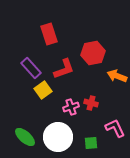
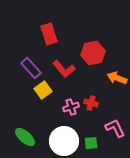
red L-shape: rotated 70 degrees clockwise
orange arrow: moved 2 px down
white circle: moved 6 px right, 4 px down
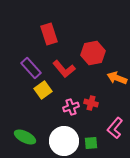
pink L-shape: rotated 115 degrees counterclockwise
green ellipse: rotated 15 degrees counterclockwise
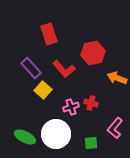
yellow square: rotated 12 degrees counterclockwise
white circle: moved 8 px left, 7 px up
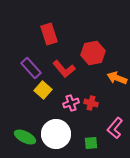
pink cross: moved 4 px up
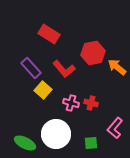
red rectangle: rotated 40 degrees counterclockwise
orange arrow: moved 11 px up; rotated 18 degrees clockwise
pink cross: rotated 35 degrees clockwise
green ellipse: moved 6 px down
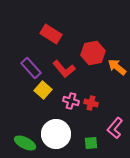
red rectangle: moved 2 px right
pink cross: moved 2 px up
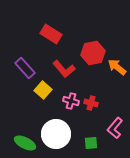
purple rectangle: moved 6 px left
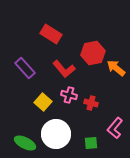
orange arrow: moved 1 px left, 1 px down
yellow square: moved 12 px down
pink cross: moved 2 px left, 6 px up
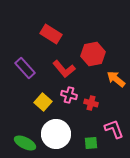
red hexagon: moved 1 px down
orange arrow: moved 11 px down
pink L-shape: moved 1 px left, 1 px down; rotated 120 degrees clockwise
